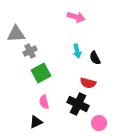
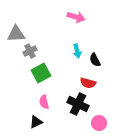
black semicircle: moved 2 px down
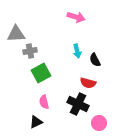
gray cross: rotated 16 degrees clockwise
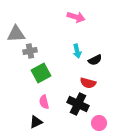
black semicircle: rotated 88 degrees counterclockwise
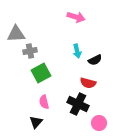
black triangle: rotated 24 degrees counterclockwise
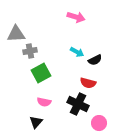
cyan arrow: moved 1 px down; rotated 48 degrees counterclockwise
pink semicircle: rotated 64 degrees counterclockwise
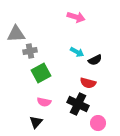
pink circle: moved 1 px left
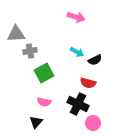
green square: moved 3 px right
pink circle: moved 5 px left
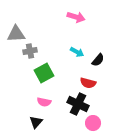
black semicircle: moved 3 px right; rotated 24 degrees counterclockwise
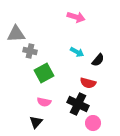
gray cross: rotated 24 degrees clockwise
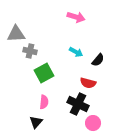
cyan arrow: moved 1 px left
pink semicircle: rotated 96 degrees counterclockwise
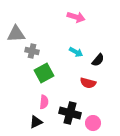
gray cross: moved 2 px right
black cross: moved 8 px left, 9 px down; rotated 10 degrees counterclockwise
black triangle: rotated 24 degrees clockwise
